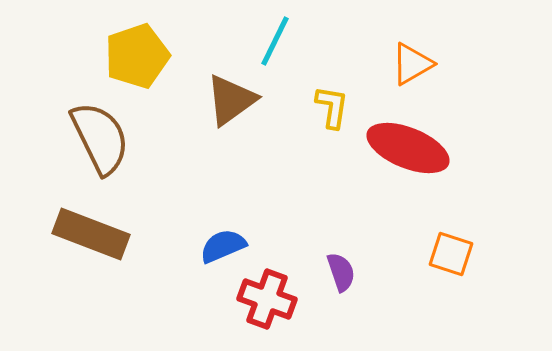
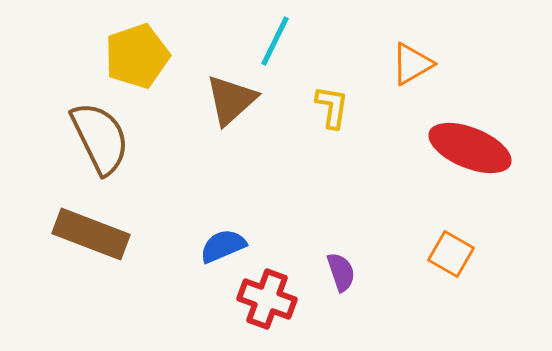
brown triangle: rotated 6 degrees counterclockwise
red ellipse: moved 62 px right
orange square: rotated 12 degrees clockwise
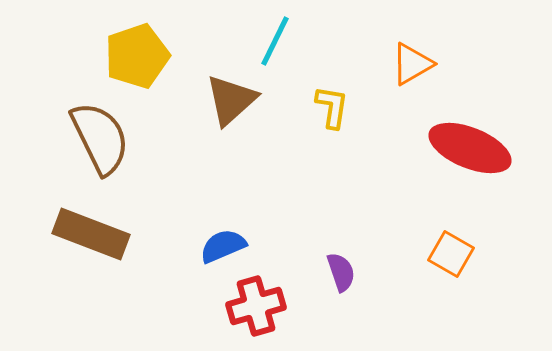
red cross: moved 11 px left, 7 px down; rotated 36 degrees counterclockwise
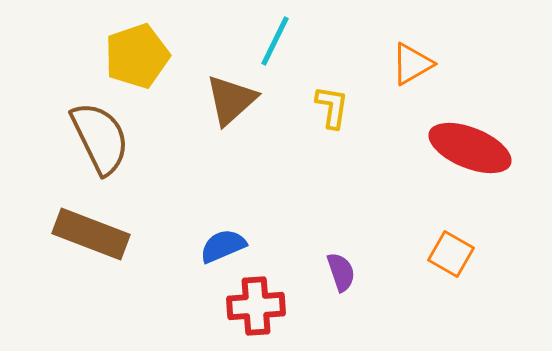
red cross: rotated 12 degrees clockwise
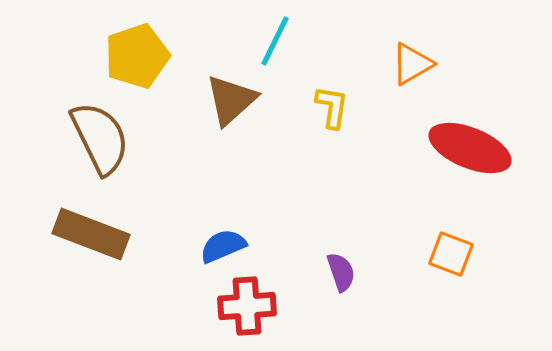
orange square: rotated 9 degrees counterclockwise
red cross: moved 9 px left
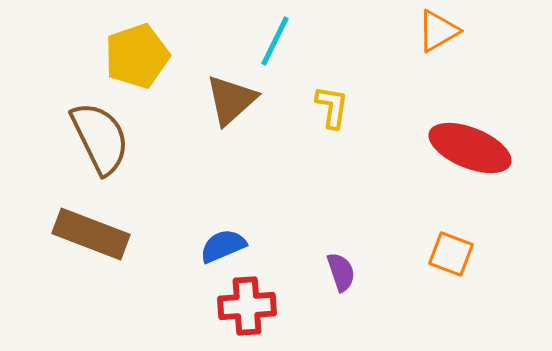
orange triangle: moved 26 px right, 33 px up
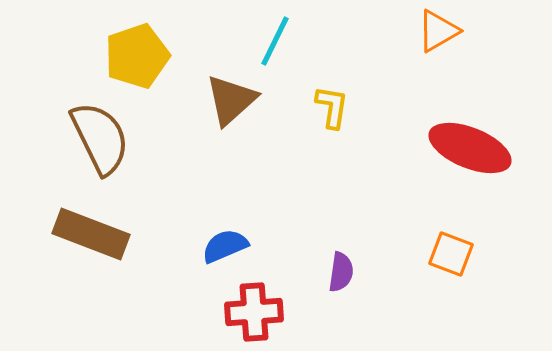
blue semicircle: moved 2 px right
purple semicircle: rotated 27 degrees clockwise
red cross: moved 7 px right, 6 px down
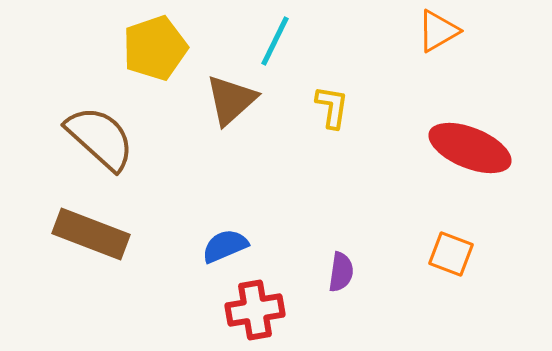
yellow pentagon: moved 18 px right, 8 px up
brown semicircle: rotated 22 degrees counterclockwise
red cross: moved 1 px right, 2 px up; rotated 6 degrees counterclockwise
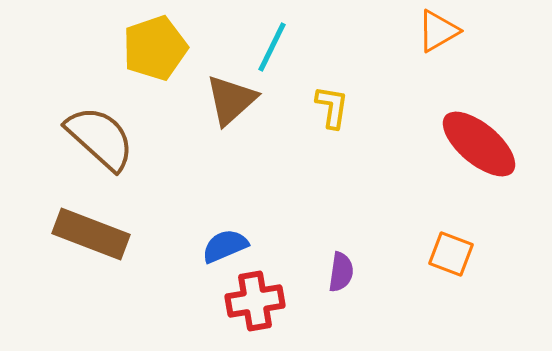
cyan line: moved 3 px left, 6 px down
red ellipse: moved 9 px right, 4 px up; rotated 18 degrees clockwise
red cross: moved 9 px up
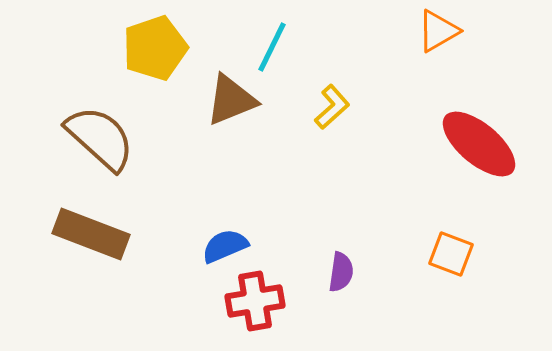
brown triangle: rotated 20 degrees clockwise
yellow L-shape: rotated 39 degrees clockwise
